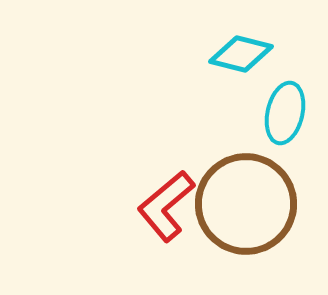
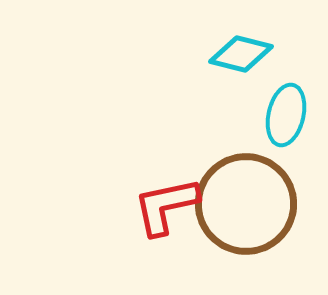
cyan ellipse: moved 1 px right, 2 px down
red L-shape: rotated 28 degrees clockwise
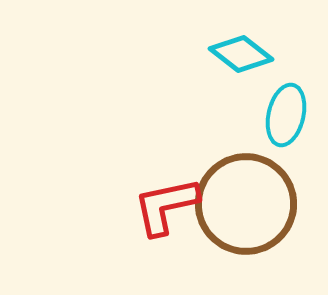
cyan diamond: rotated 24 degrees clockwise
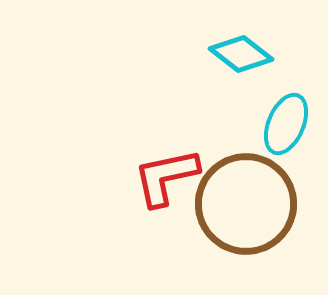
cyan ellipse: moved 9 px down; rotated 10 degrees clockwise
red L-shape: moved 29 px up
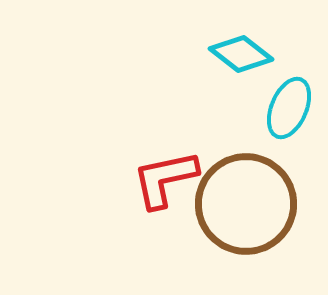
cyan ellipse: moved 3 px right, 16 px up
red L-shape: moved 1 px left, 2 px down
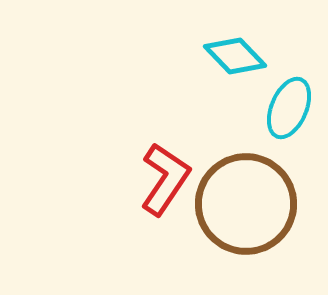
cyan diamond: moved 6 px left, 2 px down; rotated 8 degrees clockwise
red L-shape: rotated 136 degrees clockwise
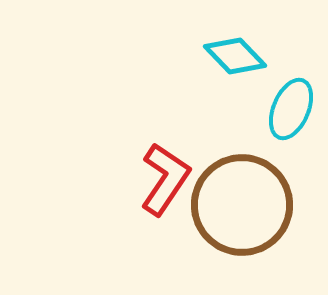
cyan ellipse: moved 2 px right, 1 px down
brown circle: moved 4 px left, 1 px down
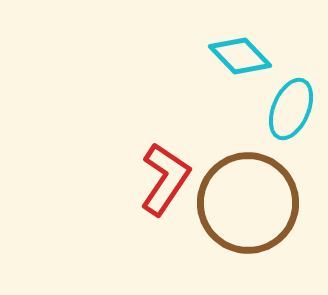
cyan diamond: moved 5 px right
brown circle: moved 6 px right, 2 px up
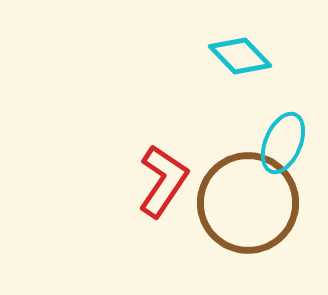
cyan ellipse: moved 8 px left, 34 px down
red L-shape: moved 2 px left, 2 px down
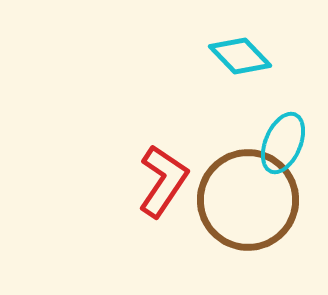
brown circle: moved 3 px up
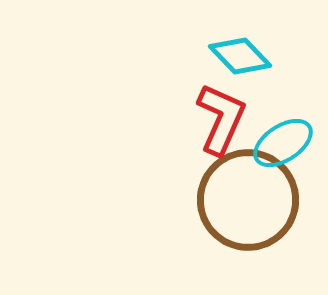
cyan ellipse: rotated 34 degrees clockwise
red L-shape: moved 58 px right, 62 px up; rotated 10 degrees counterclockwise
